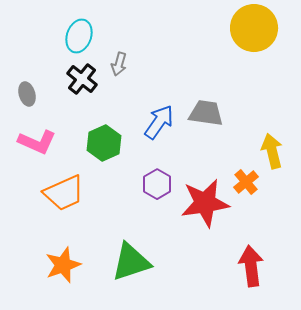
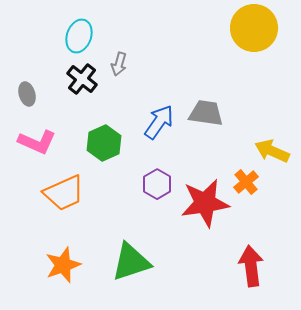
yellow arrow: rotated 52 degrees counterclockwise
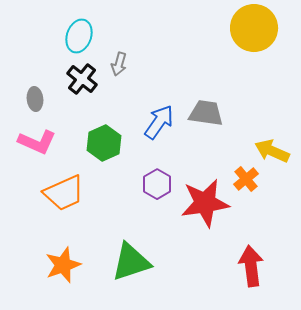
gray ellipse: moved 8 px right, 5 px down; rotated 10 degrees clockwise
orange cross: moved 3 px up
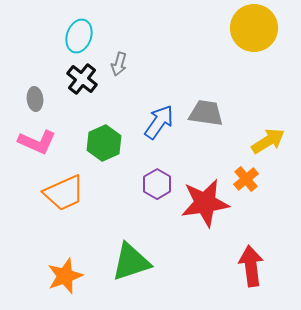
yellow arrow: moved 4 px left, 10 px up; rotated 124 degrees clockwise
orange star: moved 2 px right, 11 px down
